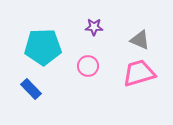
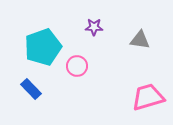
gray triangle: rotated 15 degrees counterclockwise
cyan pentagon: rotated 18 degrees counterclockwise
pink circle: moved 11 px left
pink trapezoid: moved 9 px right, 24 px down
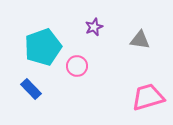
purple star: rotated 24 degrees counterclockwise
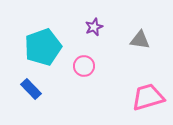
pink circle: moved 7 px right
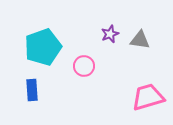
purple star: moved 16 px right, 7 px down
blue rectangle: moved 1 px right, 1 px down; rotated 40 degrees clockwise
